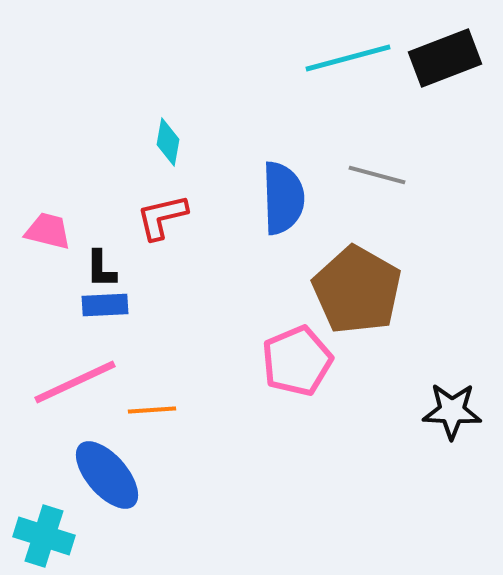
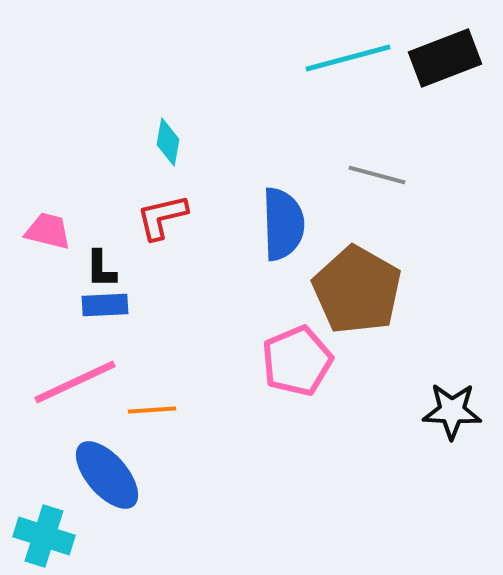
blue semicircle: moved 26 px down
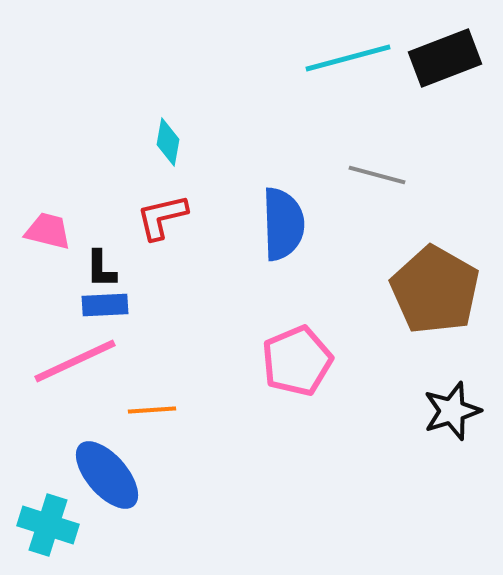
brown pentagon: moved 78 px right
pink line: moved 21 px up
black star: rotated 20 degrees counterclockwise
cyan cross: moved 4 px right, 11 px up
